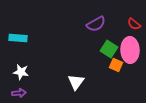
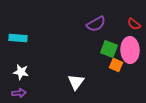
green square: rotated 12 degrees counterclockwise
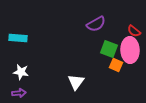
red semicircle: moved 7 px down
